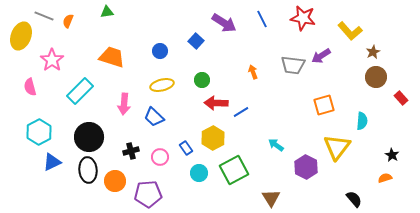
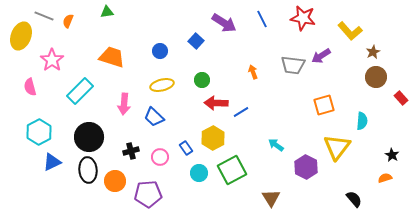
green square at (234, 170): moved 2 px left
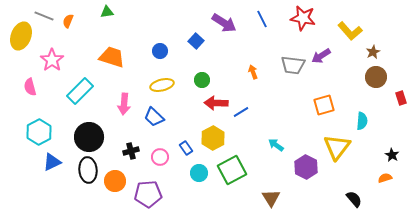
red rectangle at (401, 98): rotated 24 degrees clockwise
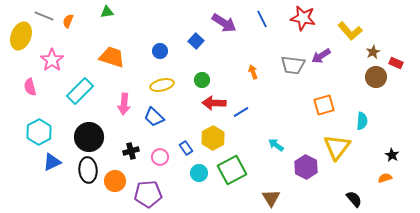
red rectangle at (401, 98): moved 5 px left, 35 px up; rotated 48 degrees counterclockwise
red arrow at (216, 103): moved 2 px left
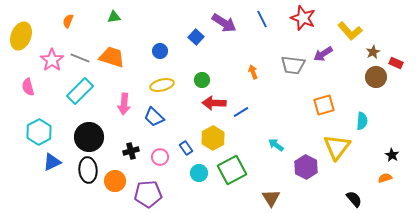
green triangle at (107, 12): moved 7 px right, 5 px down
gray line at (44, 16): moved 36 px right, 42 px down
red star at (303, 18): rotated 10 degrees clockwise
blue square at (196, 41): moved 4 px up
purple arrow at (321, 56): moved 2 px right, 2 px up
pink semicircle at (30, 87): moved 2 px left
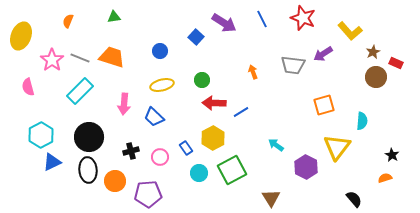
cyan hexagon at (39, 132): moved 2 px right, 3 px down
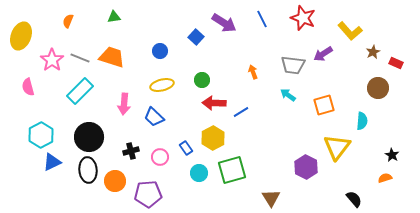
brown circle at (376, 77): moved 2 px right, 11 px down
cyan arrow at (276, 145): moved 12 px right, 50 px up
green square at (232, 170): rotated 12 degrees clockwise
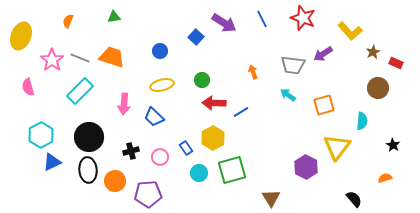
black star at (392, 155): moved 1 px right, 10 px up
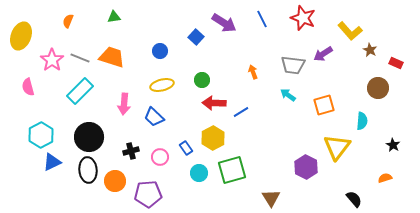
brown star at (373, 52): moved 3 px left, 2 px up; rotated 16 degrees counterclockwise
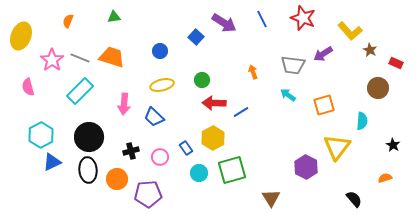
orange circle at (115, 181): moved 2 px right, 2 px up
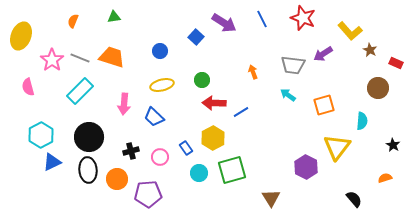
orange semicircle at (68, 21): moved 5 px right
